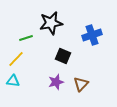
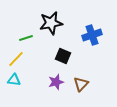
cyan triangle: moved 1 px right, 1 px up
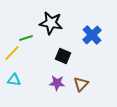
black star: rotated 20 degrees clockwise
blue cross: rotated 24 degrees counterclockwise
yellow line: moved 4 px left, 6 px up
purple star: moved 1 px right, 1 px down; rotated 21 degrees clockwise
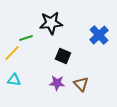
black star: rotated 15 degrees counterclockwise
blue cross: moved 7 px right
brown triangle: rotated 28 degrees counterclockwise
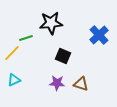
cyan triangle: rotated 32 degrees counterclockwise
brown triangle: rotated 28 degrees counterclockwise
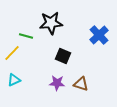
green line: moved 2 px up; rotated 32 degrees clockwise
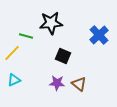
brown triangle: moved 2 px left; rotated 21 degrees clockwise
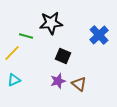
purple star: moved 1 px right, 2 px up; rotated 21 degrees counterclockwise
